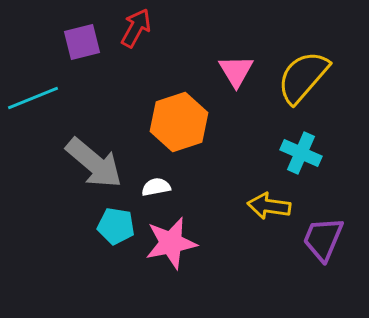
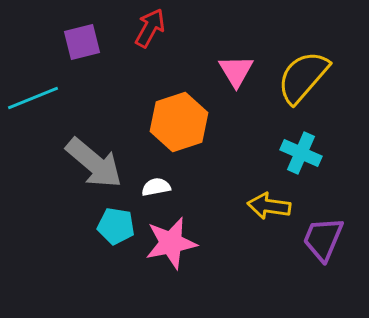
red arrow: moved 14 px right
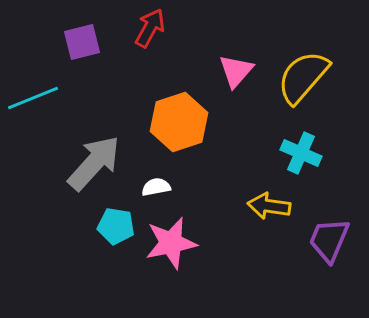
pink triangle: rotated 12 degrees clockwise
gray arrow: rotated 88 degrees counterclockwise
purple trapezoid: moved 6 px right, 1 px down
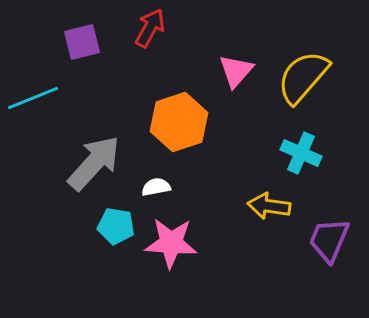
pink star: rotated 16 degrees clockwise
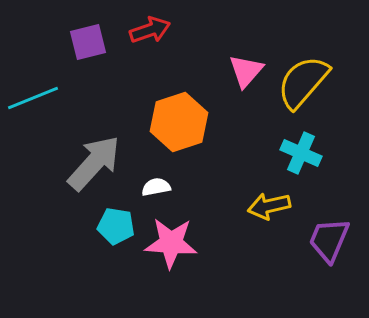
red arrow: moved 2 px down; rotated 42 degrees clockwise
purple square: moved 6 px right
pink triangle: moved 10 px right
yellow semicircle: moved 5 px down
yellow arrow: rotated 21 degrees counterclockwise
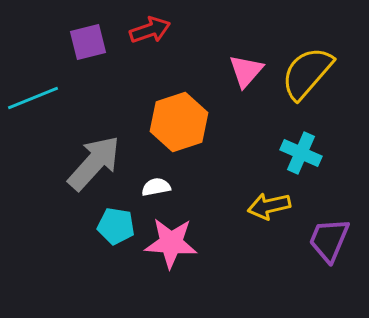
yellow semicircle: moved 4 px right, 9 px up
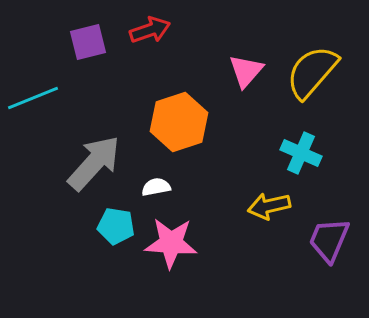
yellow semicircle: moved 5 px right, 1 px up
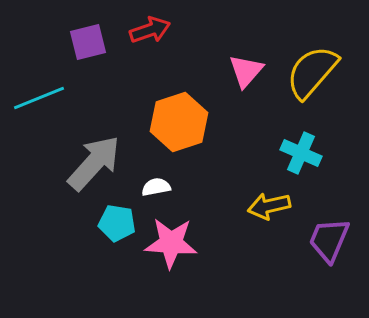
cyan line: moved 6 px right
cyan pentagon: moved 1 px right, 3 px up
